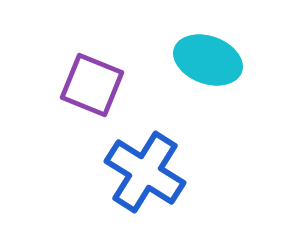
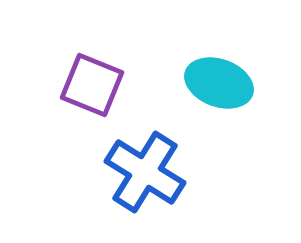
cyan ellipse: moved 11 px right, 23 px down
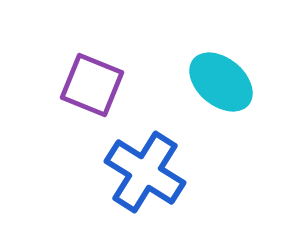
cyan ellipse: moved 2 px right, 1 px up; rotated 20 degrees clockwise
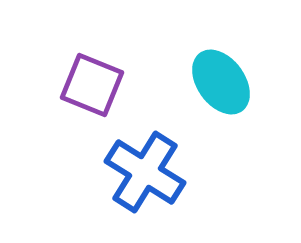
cyan ellipse: rotated 14 degrees clockwise
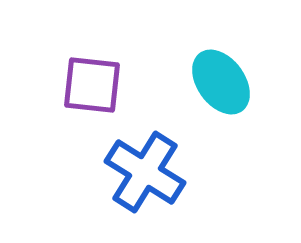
purple square: rotated 16 degrees counterclockwise
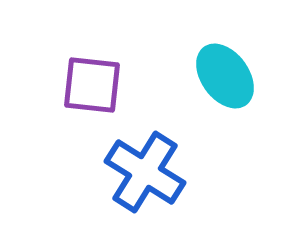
cyan ellipse: moved 4 px right, 6 px up
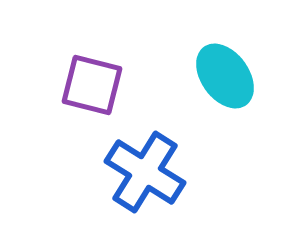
purple square: rotated 8 degrees clockwise
